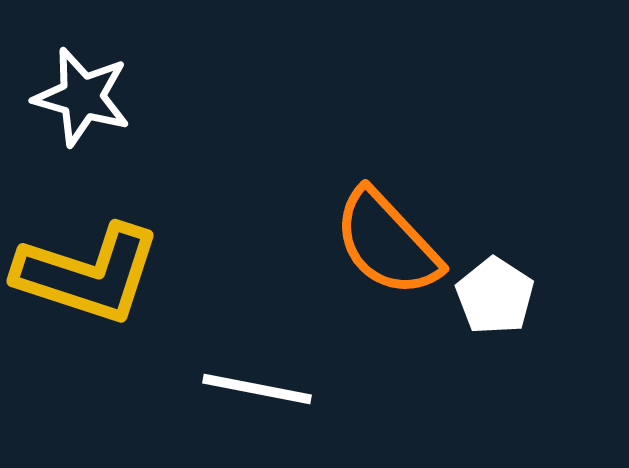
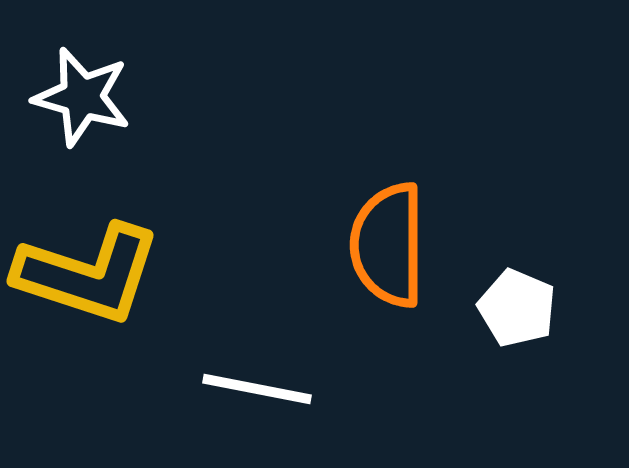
orange semicircle: moved 1 px right, 2 px down; rotated 43 degrees clockwise
white pentagon: moved 22 px right, 12 px down; rotated 10 degrees counterclockwise
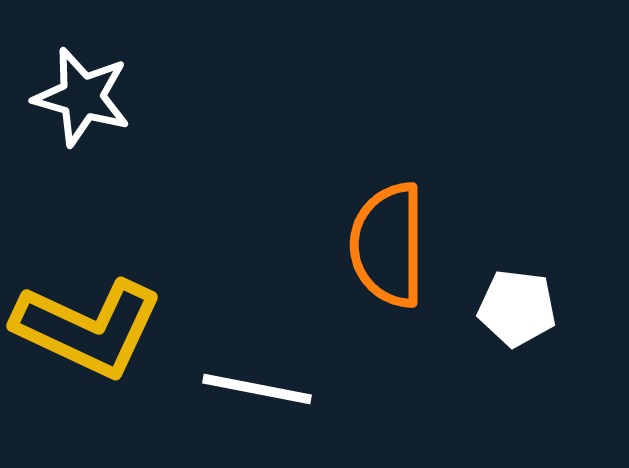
yellow L-shape: moved 54 px down; rotated 7 degrees clockwise
white pentagon: rotated 16 degrees counterclockwise
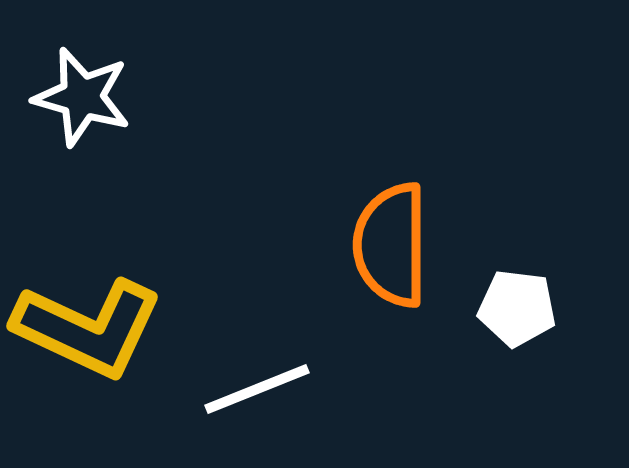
orange semicircle: moved 3 px right
white line: rotated 33 degrees counterclockwise
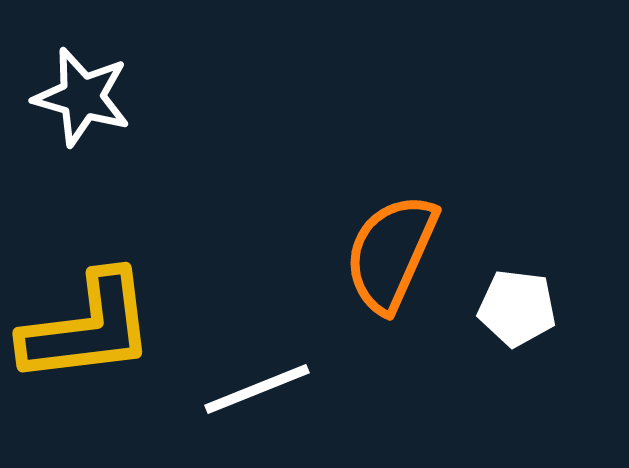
orange semicircle: moved 8 px down; rotated 24 degrees clockwise
yellow L-shape: rotated 32 degrees counterclockwise
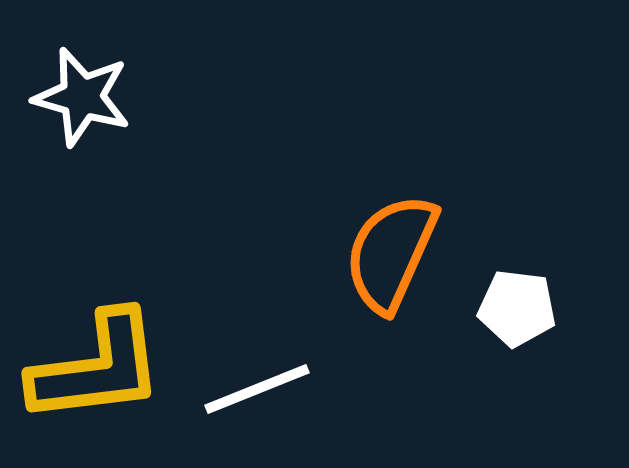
yellow L-shape: moved 9 px right, 40 px down
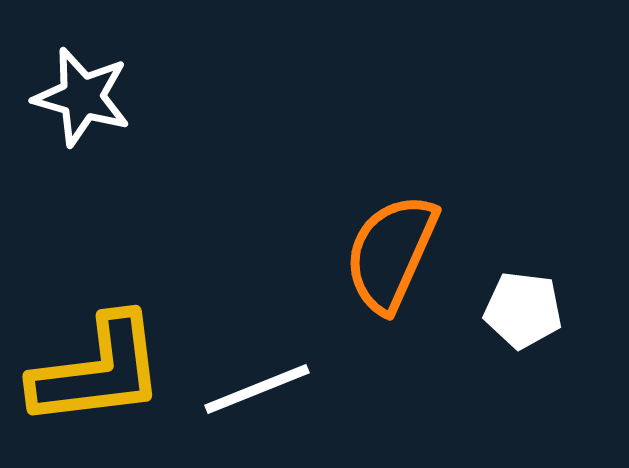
white pentagon: moved 6 px right, 2 px down
yellow L-shape: moved 1 px right, 3 px down
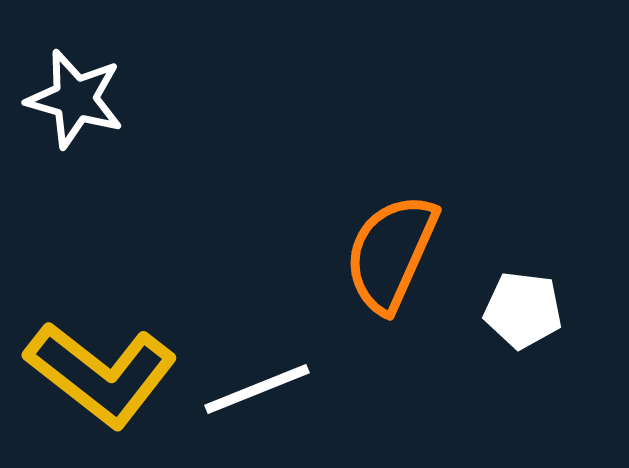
white star: moved 7 px left, 2 px down
yellow L-shape: moved 3 px right, 3 px down; rotated 45 degrees clockwise
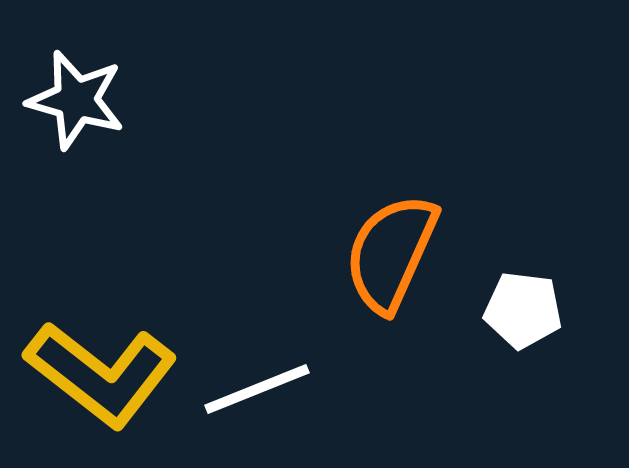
white star: moved 1 px right, 1 px down
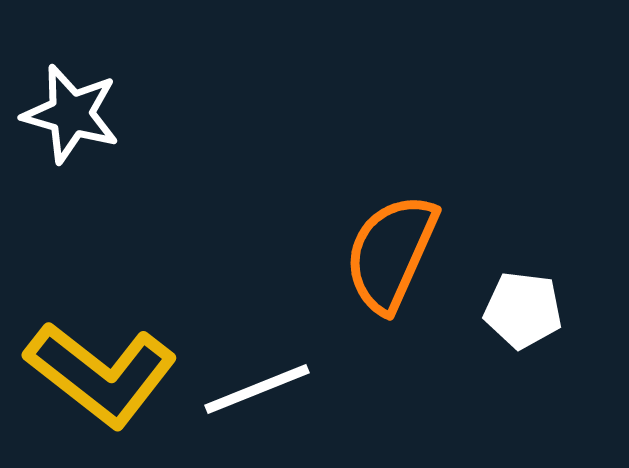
white star: moved 5 px left, 14 px down
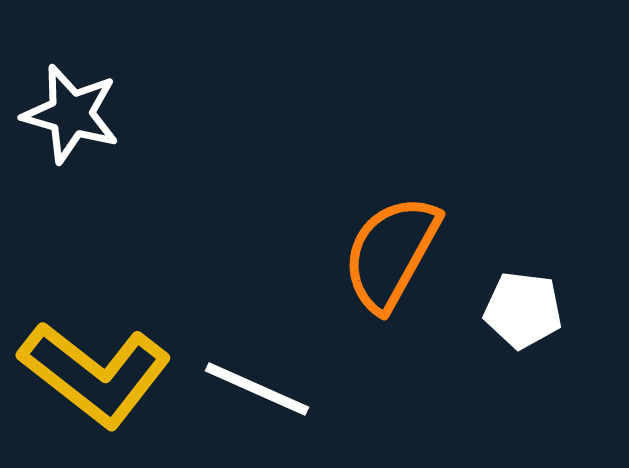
orange semicircle: rotated 5 degrees clockwise
yellow L-shape: moved 6 px left
white line: rotated 46 degrees clockwise
